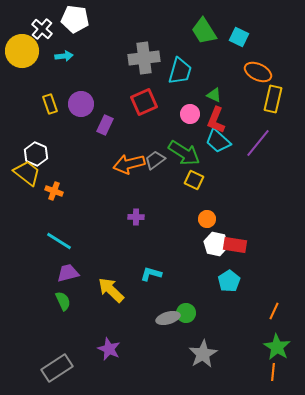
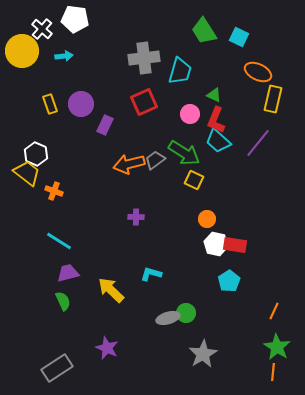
purple star at (109, 349): moved 2 px left, 1 px up
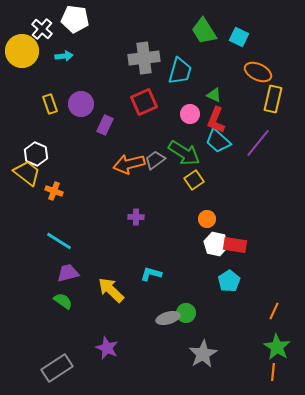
yellow square at (194, 180): rotated 30 degrees clockwise
green semicircle at (63, 301): rotated 30 degrees counterclockwise
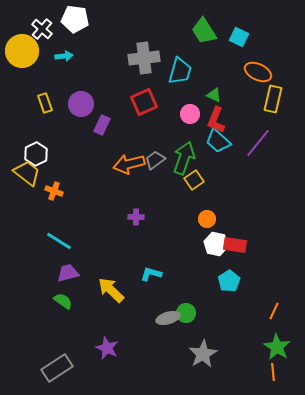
yellow rectangle at (50, 104): moved 5 px left, 1 px up
purple rectangle at (105, 125): moved 3 px left
green arrow at (184, 153): moved 5 px down; rotated 104 degrees counterclockwise
white hexagon at (36, 154): rotated 10 degrees clockwise
orange line at (273, 372): rotated 12 degrees counterclockwise
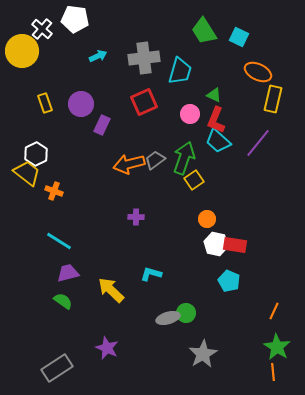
cyan arrow at (64, 56): moved 34 px right; rotated 18 degrees counterclockwise
cyan pentagon at (229, 281): rotated 15 degrees counterclockwise
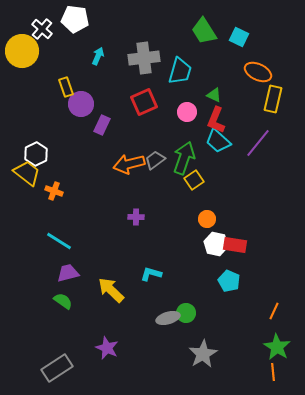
cyan arrow at (98, 56): rotated 42 degrees counterclockwise
yellow rectangle at (45, 103): moved 21 px right, 16 px up
pink circle at (190, 114): moved 3 px left, 2 px up
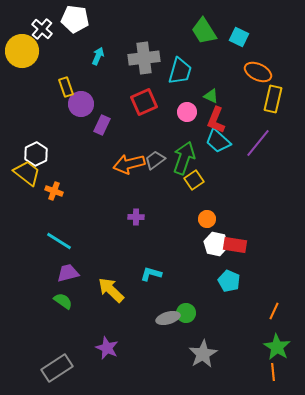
green triangle at (214, 95): moved 3 px left, 1 px down
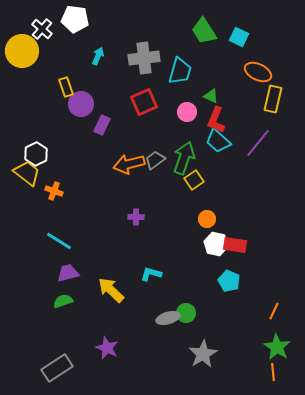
green semicircle at (63, 301): rotated 54 degrees counterclockwise
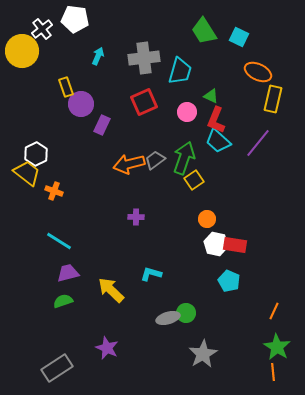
white cross at (42, 29): rotated 10 degrees clockwise
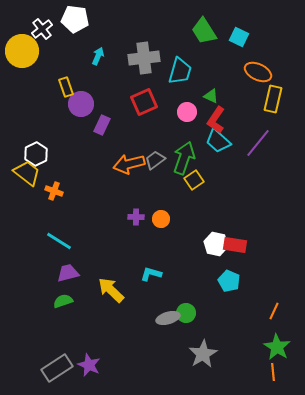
red L-shape at (216, 120): rotated 12 degrees clockwise
orange circle at (207, 219): moved 46 px left
purple star at (107, 348): moved 18 px left, 17 px down
